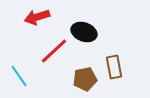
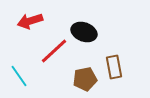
red arrow: moved 7 px left, 4 px down
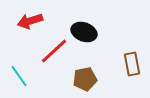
brown rectangle: moved 18 px right, 3 px up
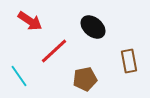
red arrow: rotated 130 degrees counterclockwise
black ellipse: moved 9 px right, 5 px up; rotated 20 degrees clockwise
brown rectangle: moved 3 px left, 3 px up
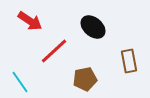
cyan line: moved 1 px right, 6 px down
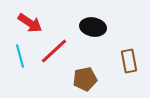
red arrow: moved 2 px down
black ellipse: rotated 30 degrees counterclockwise
cyan line: moved 26 px up; rotated 20 degrees clockwise
